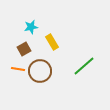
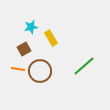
yellow rectangle: moved 1 px left, 4 px up
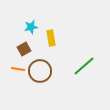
yellow rectangle: rotated 21 degrees clockwise
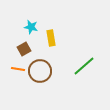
cyan star: rotated 24 degrees clockwise
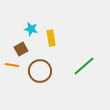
cyan star: moved 2 px down
brown square: moved 3 px left
orange line: moved 6 px left, 4 px up
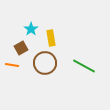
cyan star: rotated 24 degrees clockwise
brown square: moved 1 px up
green line: rotated 70 degrees clockwise
brown circle: moved 5 px right, 8 px up
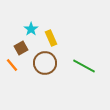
yellow rectangle: rotated 14 degrees counterclockwise
orange line: rotated 40 degrees clockwise
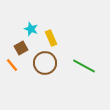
cyan star: rotated 16 degrees counterclockwise
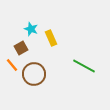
brown circle: moved 11 px left, 11 px down
